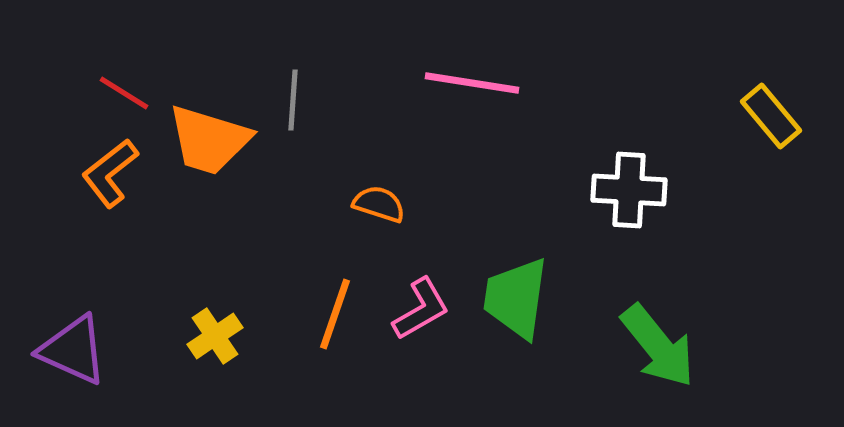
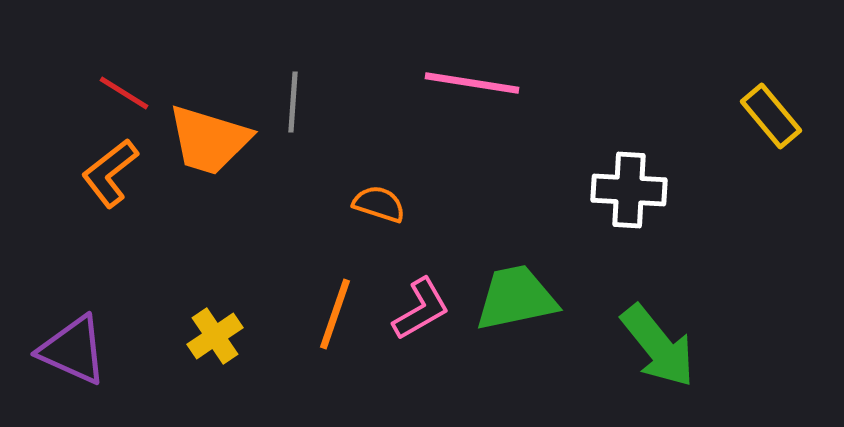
gray line: moved 2 px down
green trapezoid: rotated 70 degrees clockwise
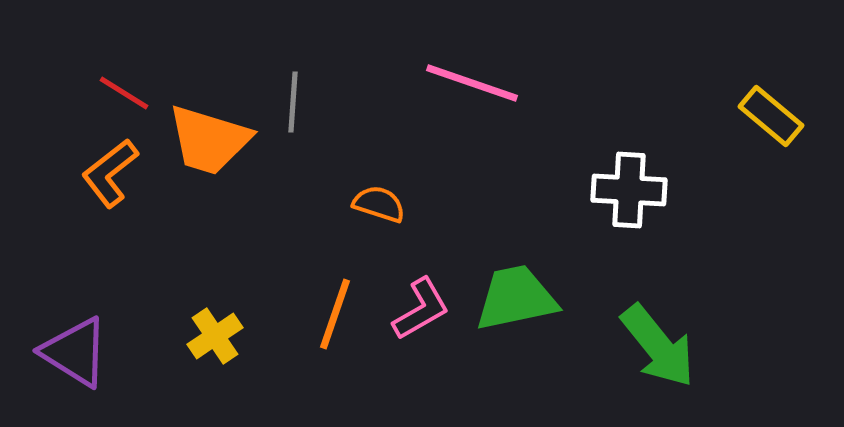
pink line: rotated 10 degrees clockwise
yellow rectangle: rotated 10 degrees counterclockwise
purple triangle: moved 2 px right, 2 px down; rotated 8 degrees clockwise
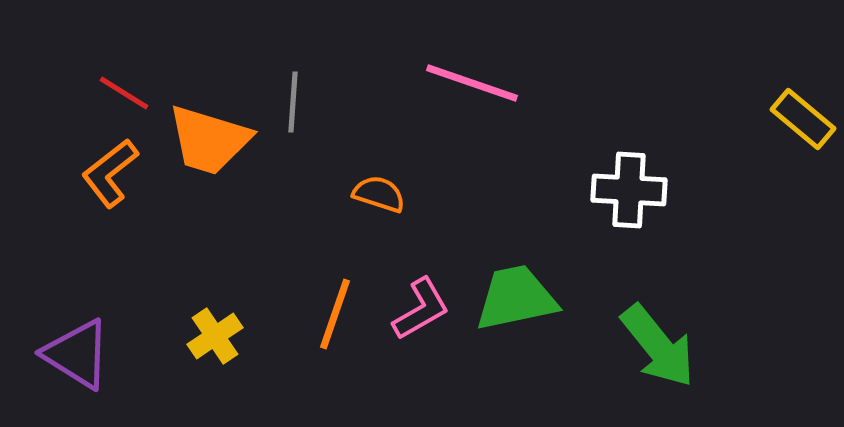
yellow rectangle: moved 32 px right, 3 px down
orange semicircle: moved 10 px up
purple triangle: moved 2 px right, 2 px down
